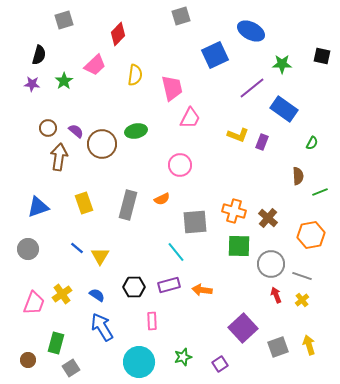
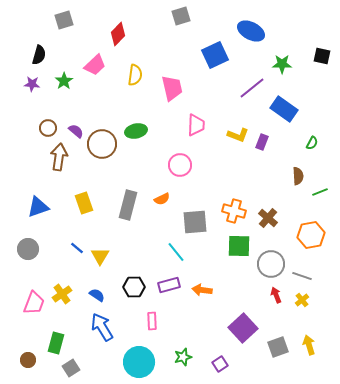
pink trapezoid at (190, 118): moved 6 px right, 7 px down; rotated 25 degrees counterclockwise
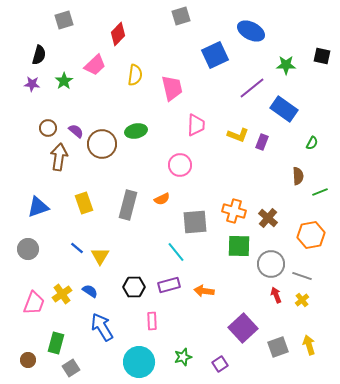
green star at (282, 64): moved 4 px right, 1 px down
orange arrow at (202, 290): moved 2 px right, 1 px down
blue semicircle at (97, 295): moved 7 px left, 4 px up
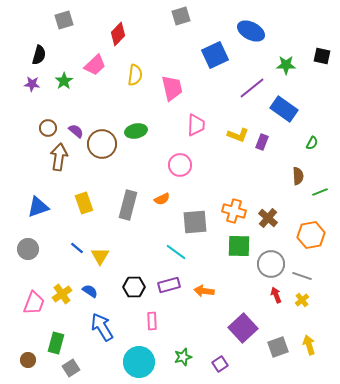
cyan line at (176, 252): rotated 15 degrees counterclockwise
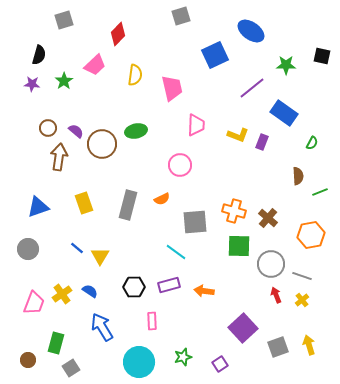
blue ellipse at (251, 31): rotated 8 degrees clockwise
blue rectangle at (284, 109): moved 4 px down
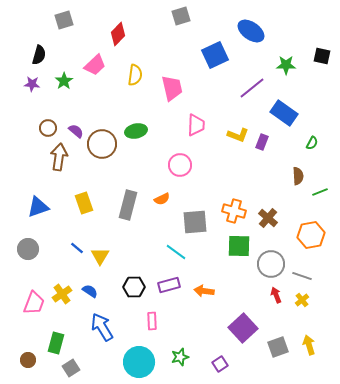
green star at (183, 357): moved 3 px left
